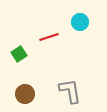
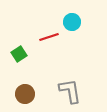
cyan circle: moved 8 px left
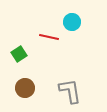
red line: rotated 30 degrees clockwise
brown circle: moved 6 px up
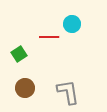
cyan circle: moved 2 px down
red line: rotated 12 degrees counterclockwise
gray L-shape: moved 2 px left, 1 px down
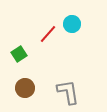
red line: moved 1 px left, 3 px up; rotated 48 degrees counterclockwise
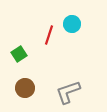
red line: moved 1 px right, 1 px down; rotated 24 degrees counterclockwise
gray L-shape: rotated 100 degrees counterclockwise
